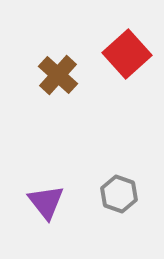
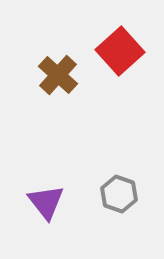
red square: moved 7 px left, 3 px up
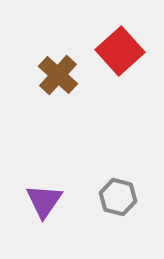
gray hexagon: moved 1 px left, 3 px down; rotated 6 degrees counterclockwise
purple triangle: moved 2 px left, 1 px up; rotated 12 degrees clockwise
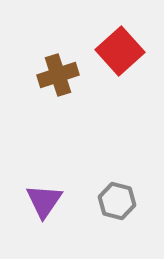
brown cross: rotated 30 degrees clockwise
gray hexagon: moved 1 px left, 4 px down
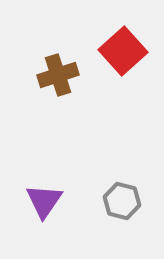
red square: moved 3 px right
gray hexagon: moved 5 px right
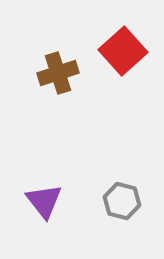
brown cross: moved 2 px up
purple triangle: rotated 12 degrees counterclockwise
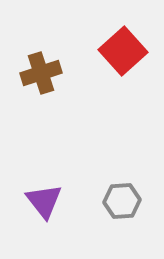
brown cross: moved 17 px left
gray hexagon: rotated 18 degrees counterclockwise
